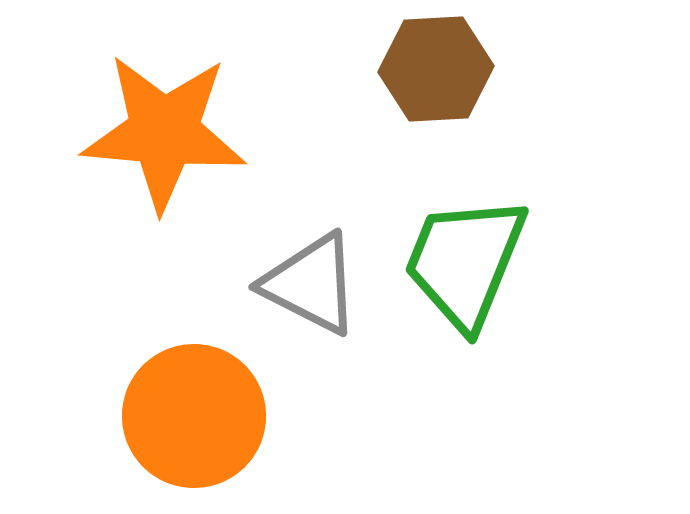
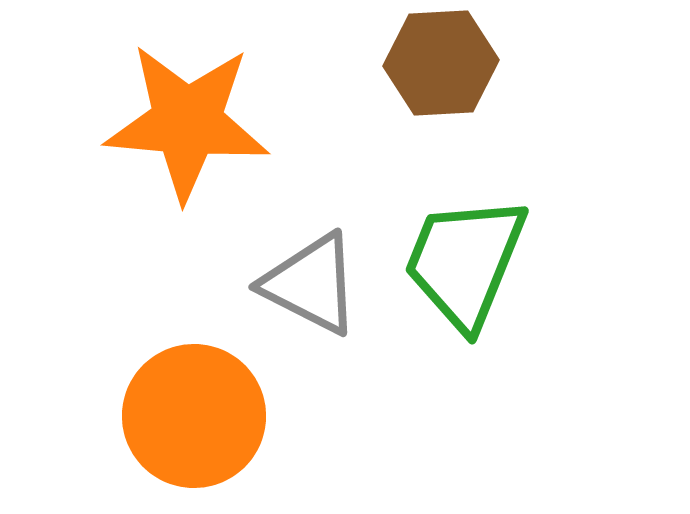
brown hexagon: moved 5 px right, 6 px up
orange star: moved 23 px right, 10 px up
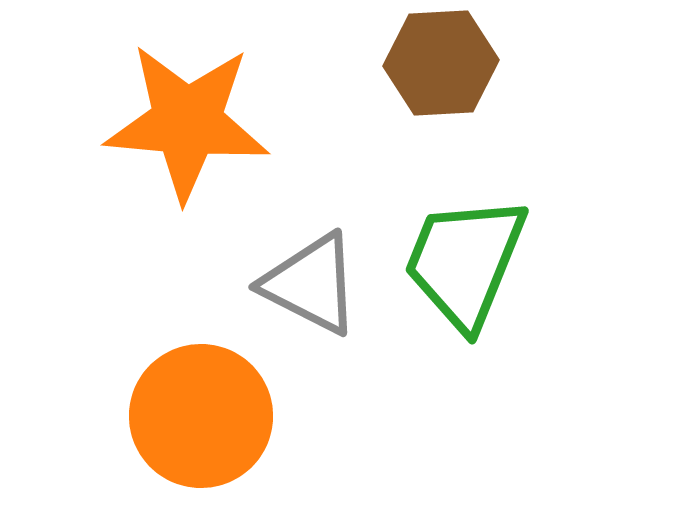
orange circle: moved 7 px right
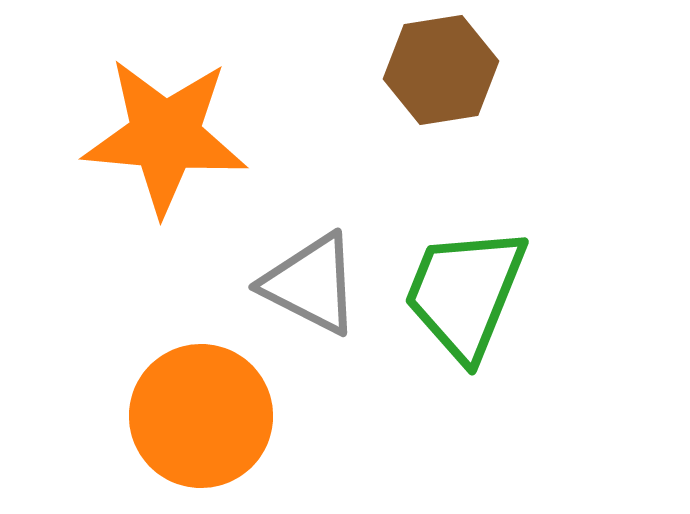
brown hexagon: moved 7 px down; rotated 6 degrees counterclockwise
orange star: moved 22 px left, 14 px down
green trapezoid: moved 31 px down
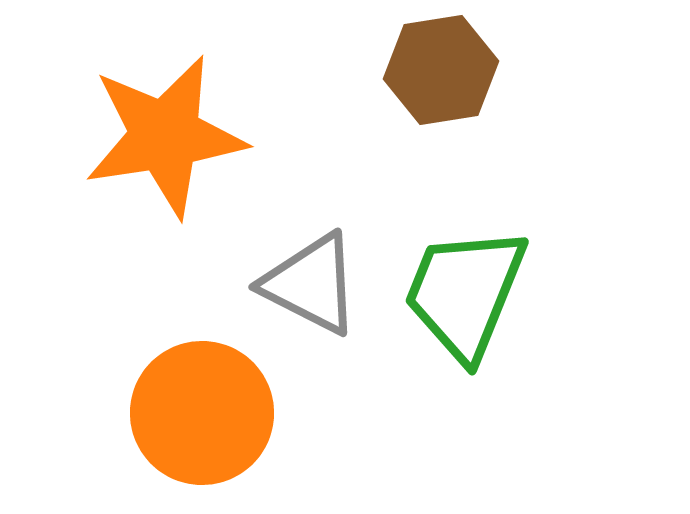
orange star: rotated 14 degrees counterclockwise
orange circle: moved 1 px right, 3 px up
